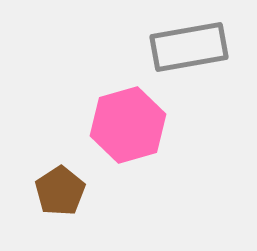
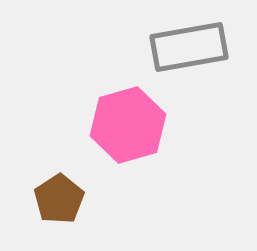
brown pentagon: moved 1 px left, 8 px down
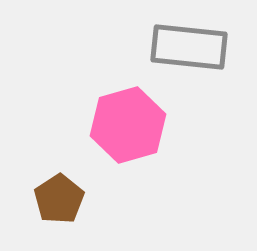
gray rectangle: rotated 16 degrees clockwise
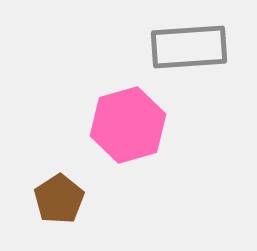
gray rectangle: rotated 10 degrees counterclockwise
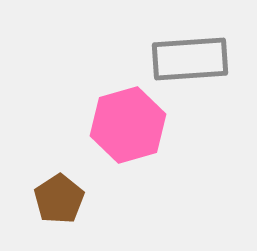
gray rectangle: moved 1 px right, 12 px down
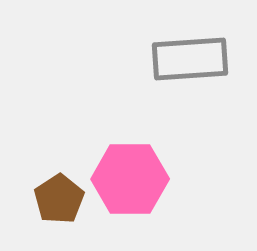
pink hexagon: moved 2 px right, 54 px down; rotated 16 degrees clockwise
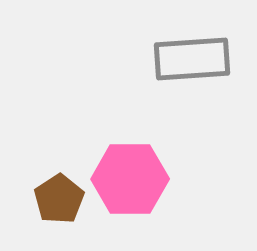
gray rectangle: moved 2 px right
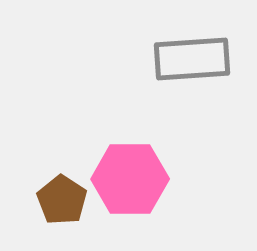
brown pentagon: moved 3 px right, 1 px down; rotated 6 degrees counterclockwise
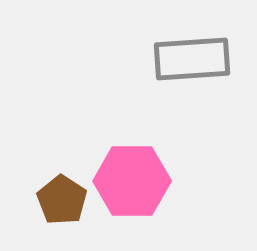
pink hexagon: moved 2 px right, 2 px down
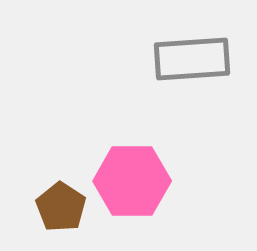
brown pentagon: moved 1 px left, 7 px down
